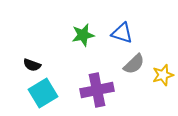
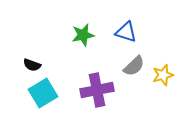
blue triangle: moved 4 px right, 1 px up
gray semicircle: moved 2 px down
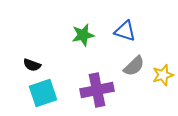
blue triangle: moved 1 px left, 1 px up
cyan square: rotated 12 degrees clockwise
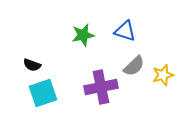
purple cross: moved 4 px right, 3 px up
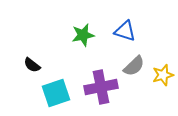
black semicircle: rotated 18 degrees clockwise
cyan square: moved 13 px right
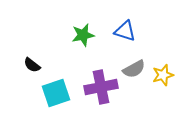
gray semicircle: moved 3 px down; rotated 15 degrees clockwise
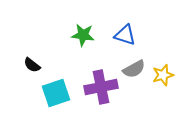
blue triangle: moved 4 px down
green star: rotated 20 degrees clockwise
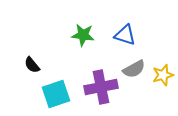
black semicircle: rotated 12 degrees clockwise
cyan square: moved 1 px down
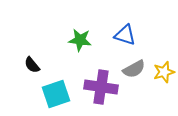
green star: moved 3 px left, 5 px down
yellow star: moved 1 px right, 3 px up
purple cross: rotated 20 degrees clockwise
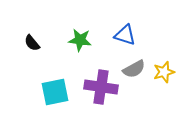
black semicircle: moved 22 px up
cyan square: moved 1 px left, 2 px up; rotated 8 degrees clockwise
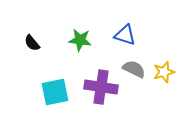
gray semicircle: rotated 125 degrees counterclockwise
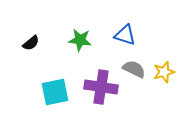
black semicircle: moved 1 px left; rotated 90 degrees counterclockwise
